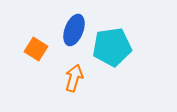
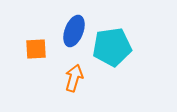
blue ellipse: moved 1 px down
orange square: rotated 35 degrees counterclockwise
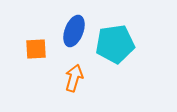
cyan pentagon: moved 3 px right, 3 px up
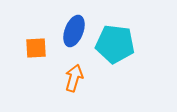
cyan pentagon: rotated 15 degrees clockwise
orange square: moved 1 px up
